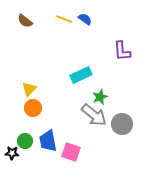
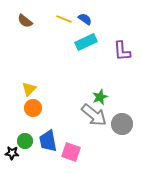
cyan rectangle: moved 5 px right, 33 px up
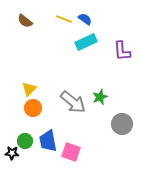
gray arrow: moved 21 px left, 13 px up
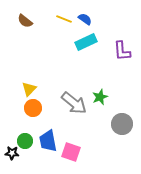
gray arrow: moved 1 px right, 1 px down
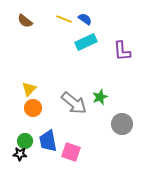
black star: moved 8 px right, 1 px down
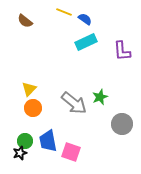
yellow line: moved 7 px up
black star: moved 1 px up; rotated 24 degrees counterclockwise
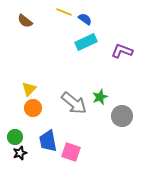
purple L-shape: rotated 115 degrees clockwise
gray circle: moved 8 px up
green circle: moved 10 px left, 4 px up
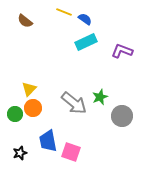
green circle: moved 23 px up
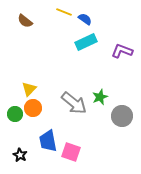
black star: moved 2 px down; rotated 24 degrees counterclockwise
